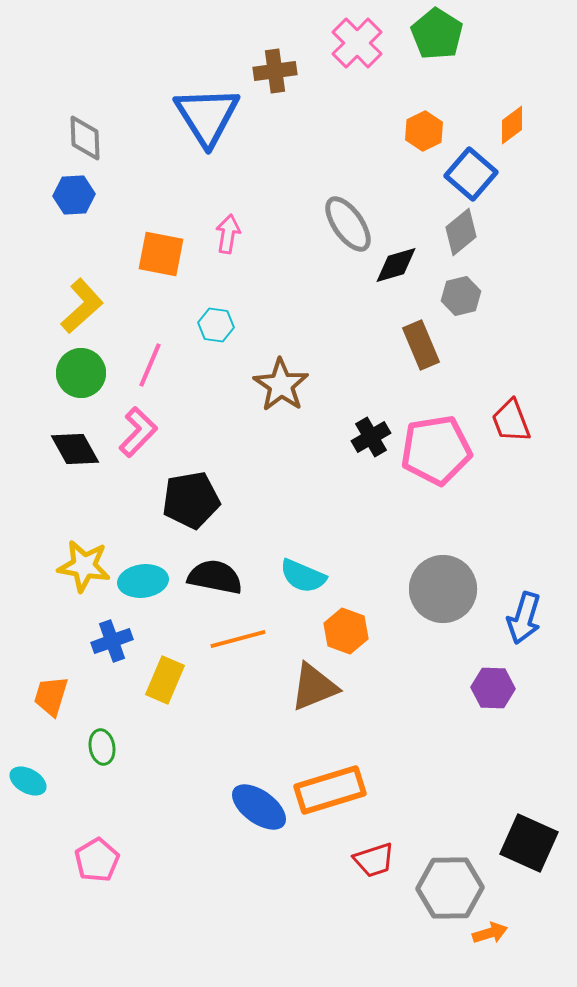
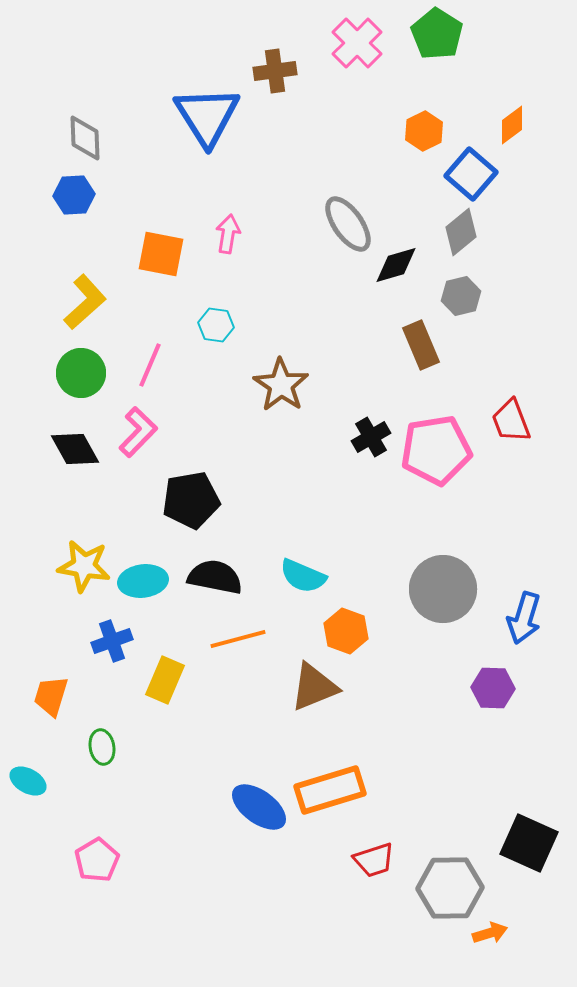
yellow L-shape at (82, 306): moved 3 px right, 4 px up
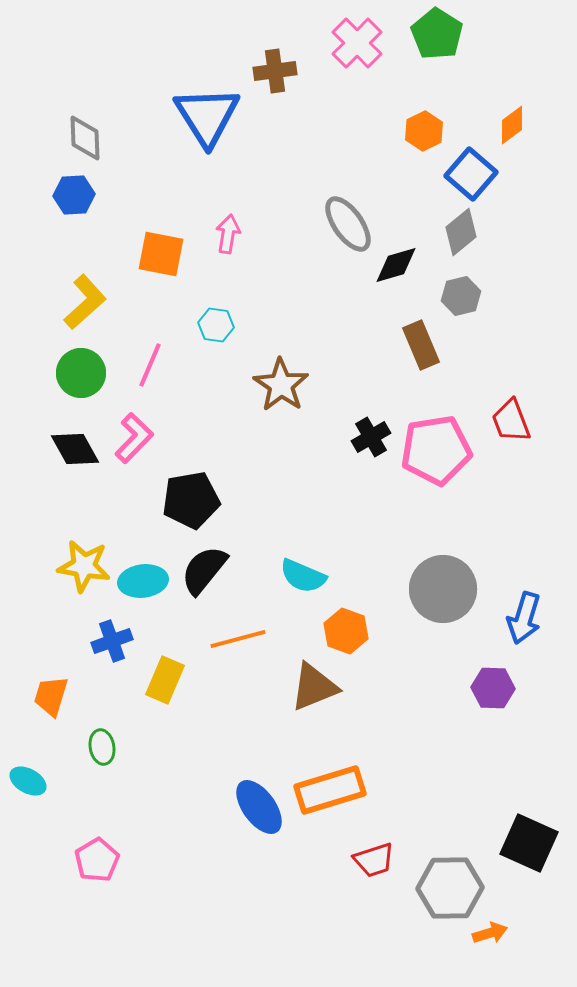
pink L-shape at (138, 432): moved 4 px left, 6 px down
black semicircle at (215, 577): moved 11 px left, 7 px up; rotated 62 degrees counterclockwise
blue ellipse at (259, 807): rotated 18 degrees clockwise
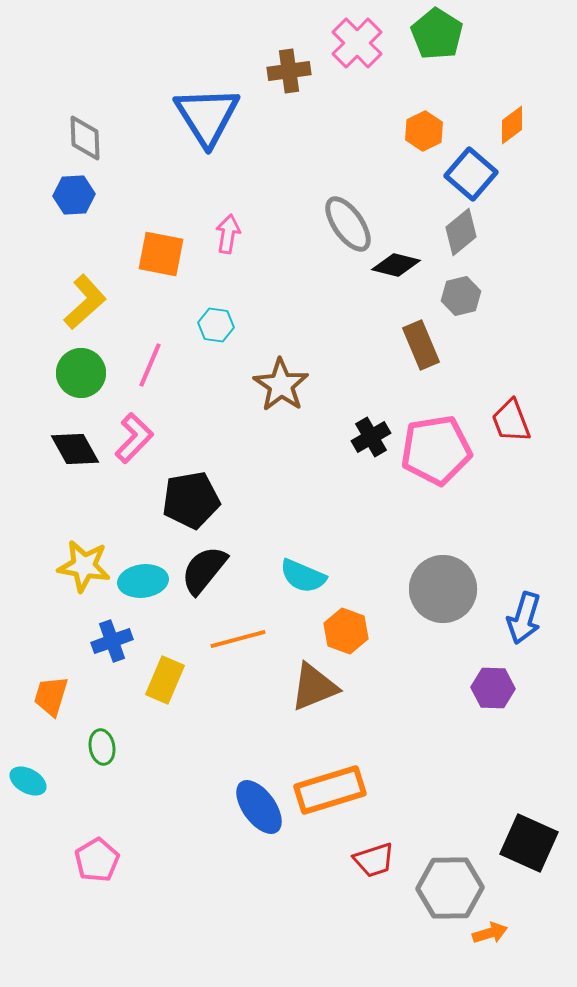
brown cross at (275, 71): moved 14 px right
black diamond at (396, 265): rotated 30 degrees clockwise
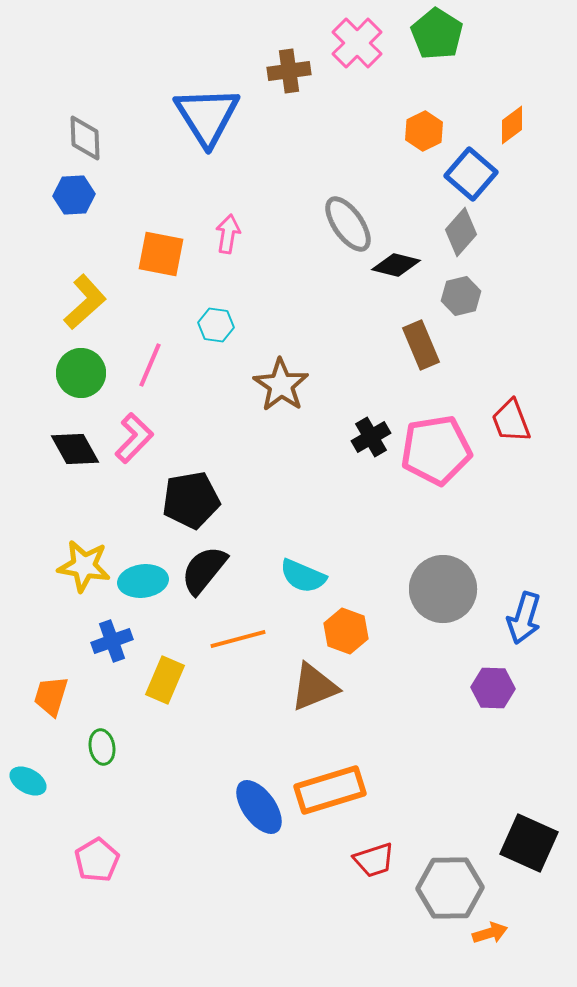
gray diamond at (461, 232): rotated 9 degrees counterclockwise
